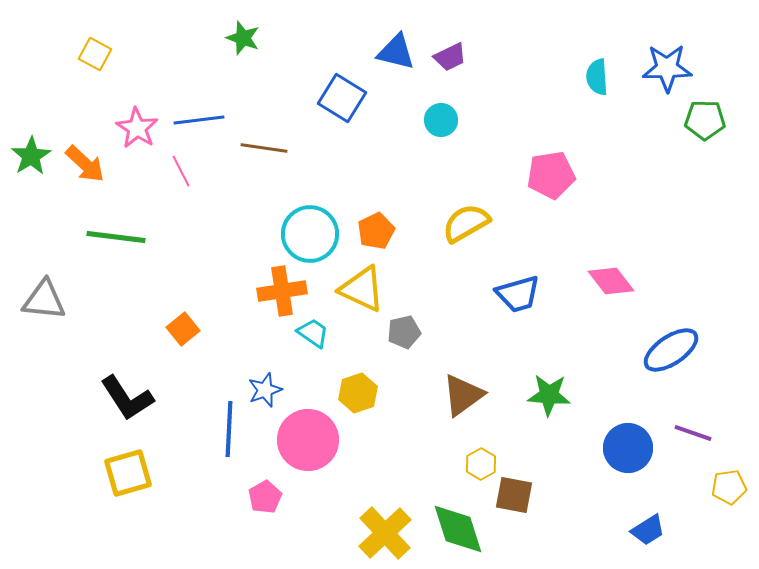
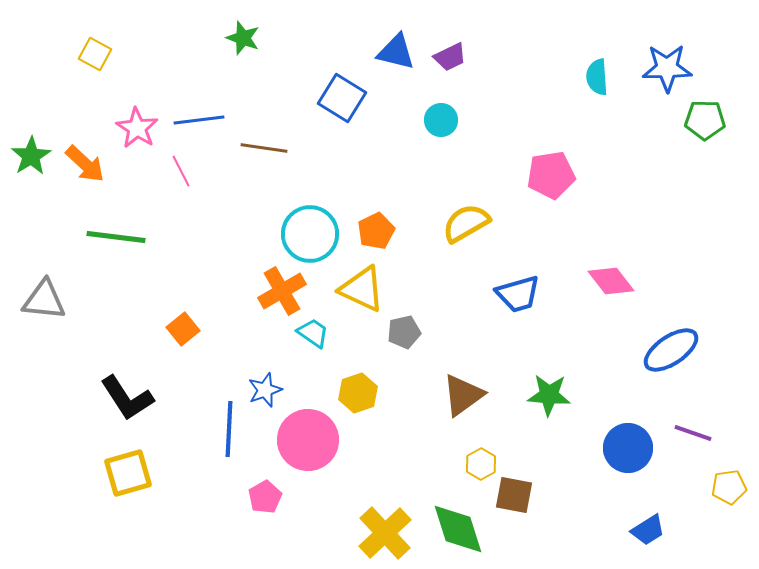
orange cross at (282, 291): rotated 21 degrees counterclockwise
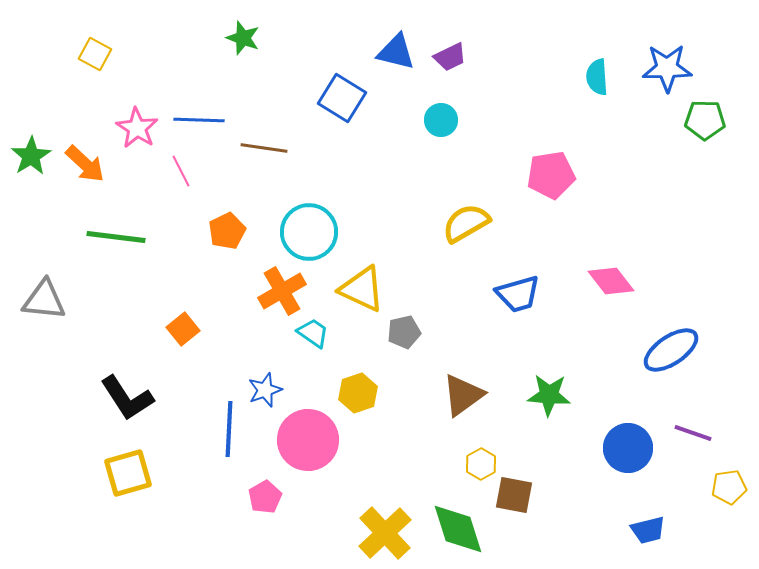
blue line at (199, 120): rotated 9 degrees clockwise
orange pentagon at (376, 231): moved 149 px left
cyan circle at (310, 234): moved 1 px left, 2 px up
blue trapezoid at (648, 530): rotated 18 degrees clockwise
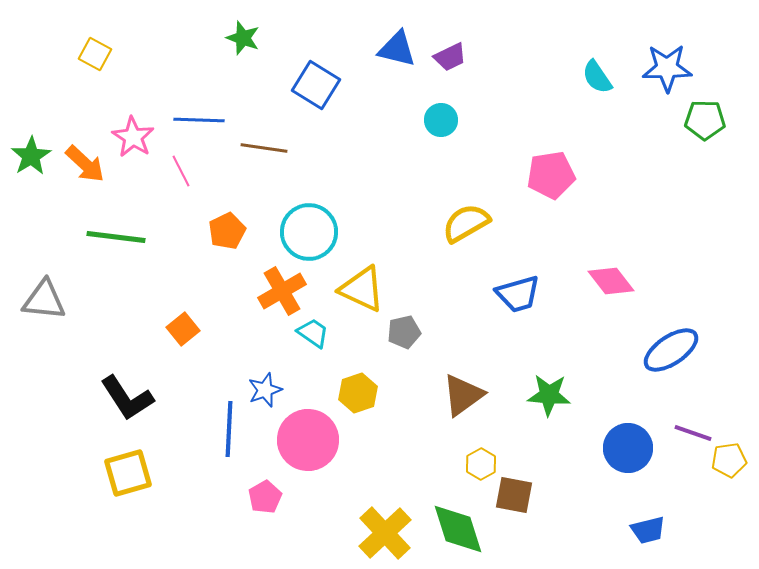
blue triangle at (396, 52): moved 1 px right, 3 px up
cyan semicircle at (597, 77): rotated 30 degrees counterclockwise
blue square at (342, 98): moved 26 px left, 13 px up
pink star at (137, 128): moved 4 px left, 9 px down
yellow pentagon at (729, 487): moved 27 px up
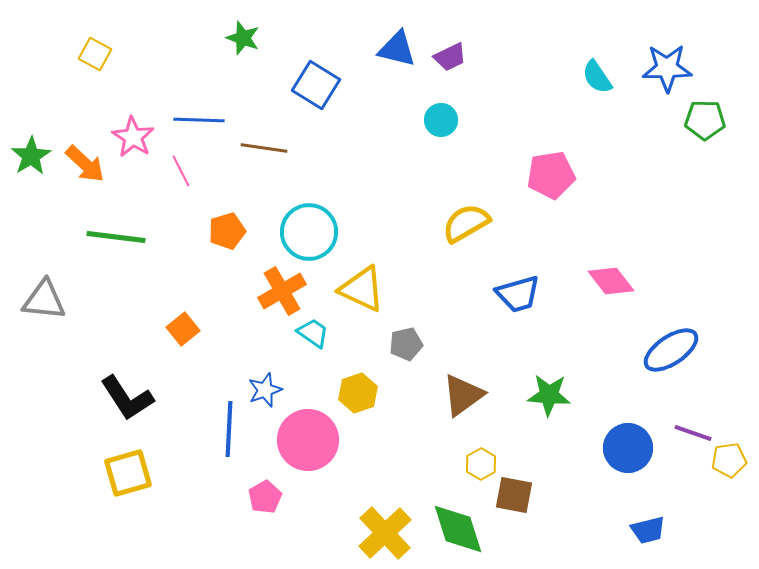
orange pentagon at (227, 231): rotated 9 degrees clockwise
gray pentagon at (404, 332): moved 2 px right, 12 px down
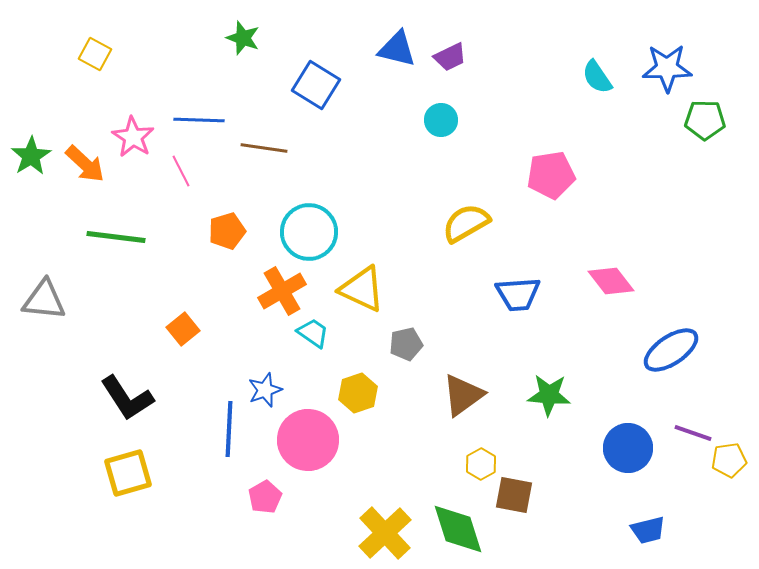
blue trapezoid at (518, 294): rotated 12 degrees clockwise
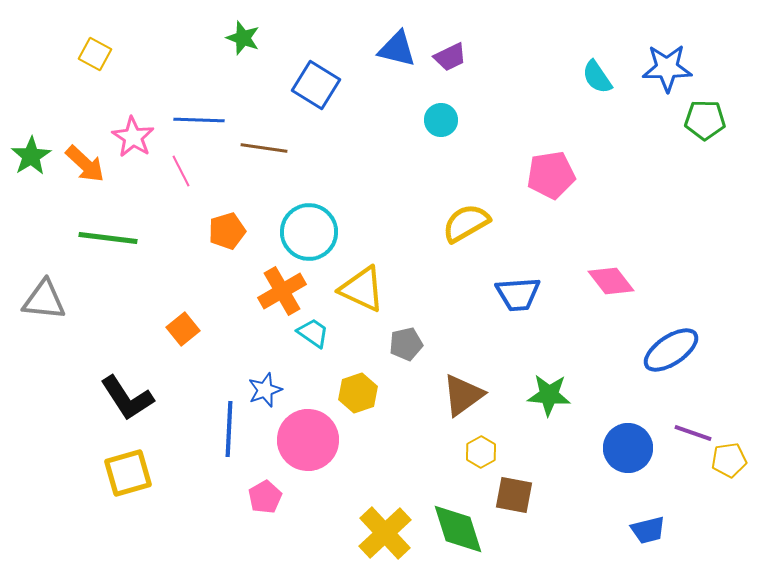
green line at (116, 237): moved 8 px left, 1 px down
yellow hexagon at (481, 464): moved 12 px up
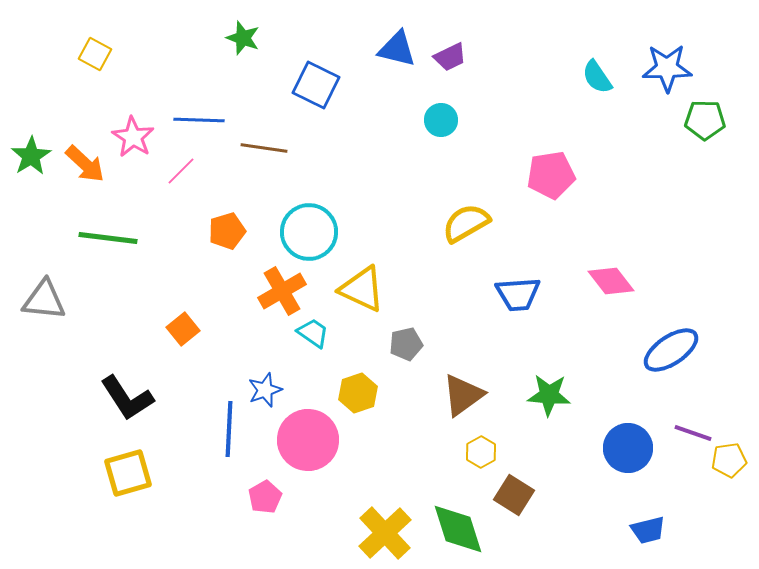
blue square at (316, 85): rotated 6 degrees counterclockwise
pink line at (181, 171): rotated 72 degrees clockwise
brown square at (514, 495): rotated 21 degrees clockwise
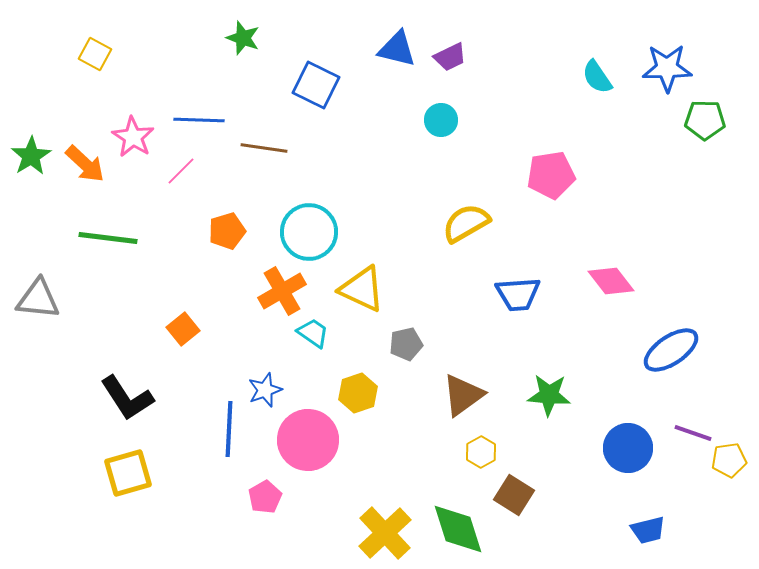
gray triangle at (44, 300): moved 6 px left, 1 px up
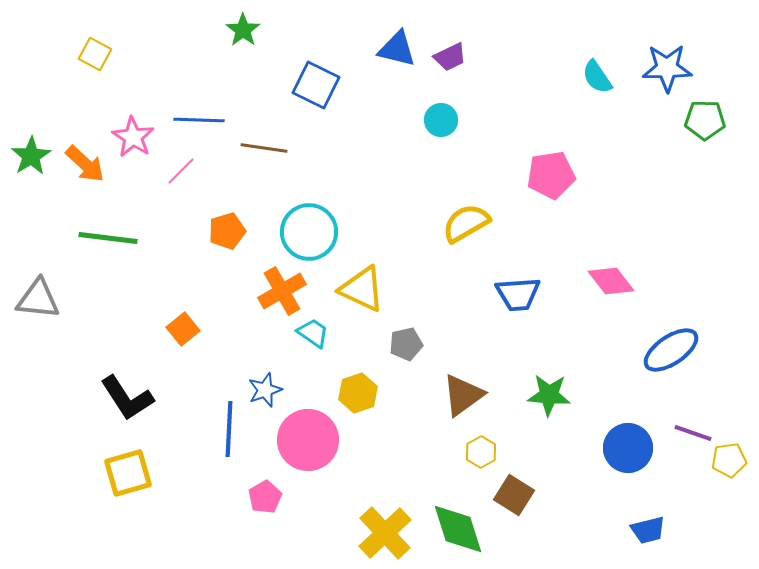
green star at (243, 38): moved 8 px up; rotated 16 degrees clockwise
